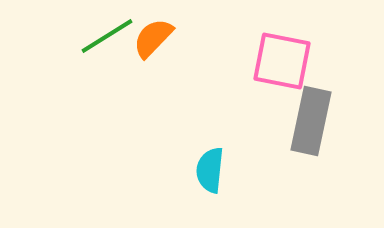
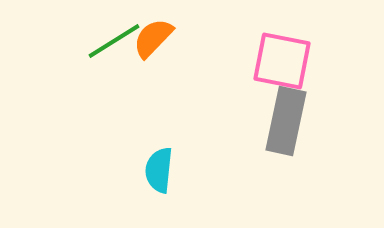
green line: moved 7 px right, 5 px down
gray rectangle: moved 25 px left
cyan semicircle: moved 51 px left
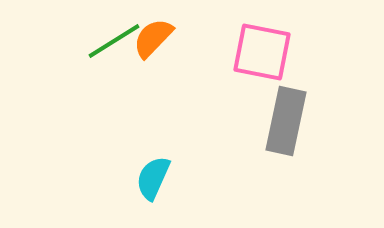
pink square: moved 20 px left, 9 px up
cyan semicircle: moved 6 px left, 8 px down; rotated 18 degrees clockwise
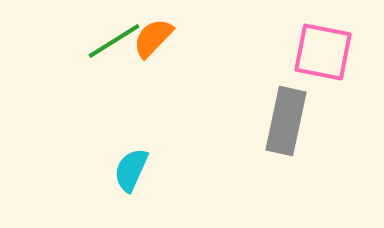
pink square: moved 61 px right
cyan semicircle: moved 22 px left, 8 px up
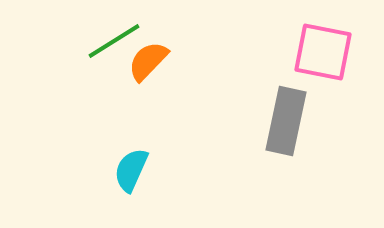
orange semicircle: moved 5 px left, 23 px down
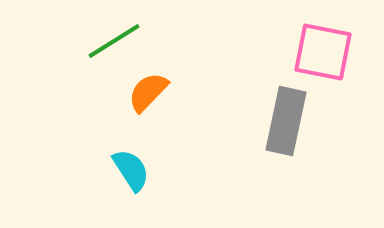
orange semicircle: moved 31 px down
cyan semicircle: rotated 123 degrees clockwise
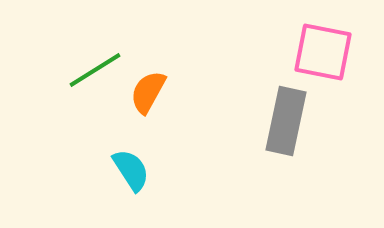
green line: moved 19 px left, 29 px down
orange semicircle: rotated 15 degrees counterclockwise
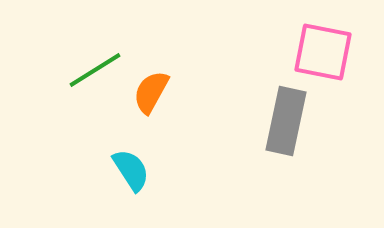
orange semicircle: moved 3 px right
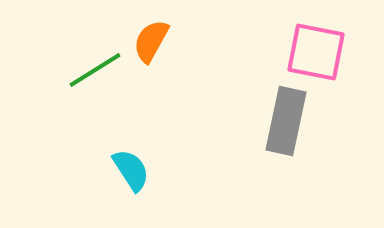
pink square: moved 7 px left
orange semicircle: moved 51 px up
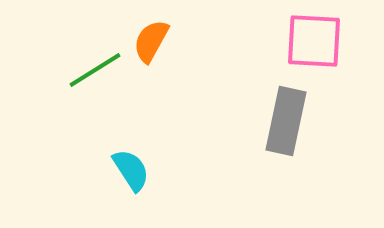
pink square: moved 2 px left, 11 px up; rotated 8 degrees counterclockwise
